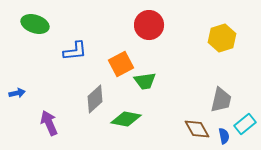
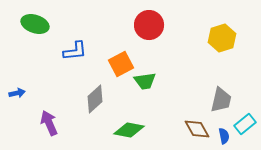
green diamond: moved 3 px right, 11 px down
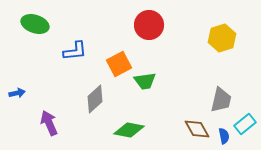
orange square: moved 2 px left
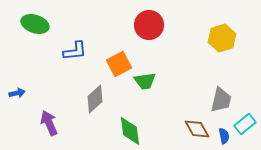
green diamond: moved 1 px right, 1 px down; rotated 72 degrees clockwise
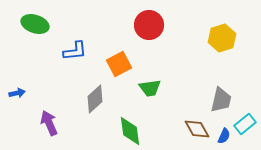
green trapezoid: moved 5 px right, 7 px down
blue semicircle: rotated 35 degrees clockwise
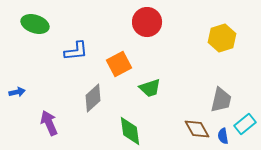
red circle: moved 2 px left, 3 px up
blue L-shape: moved 1 px right
green trapezoid: rotated 10 degrees counterclockwise
blue arrow: moved 1 px up
gray diamond: moved 2 px left, 1 px up
blue semicircle: moved 1 px left; rotated 147 degrees clockwise
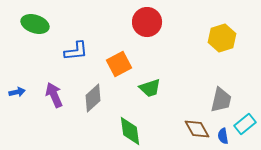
purple arrow: moved 5 px right, 28 px up
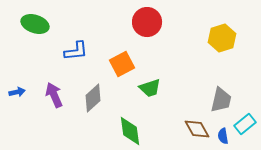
orange square: moved 3 px right
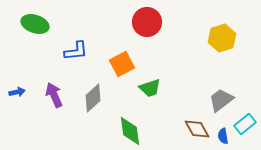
gray trapezoid: rotated 140 degrees counterclockwise
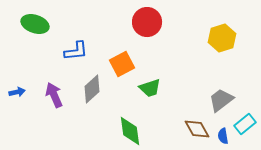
gray diamond: moved 1 px left, 9 px up
